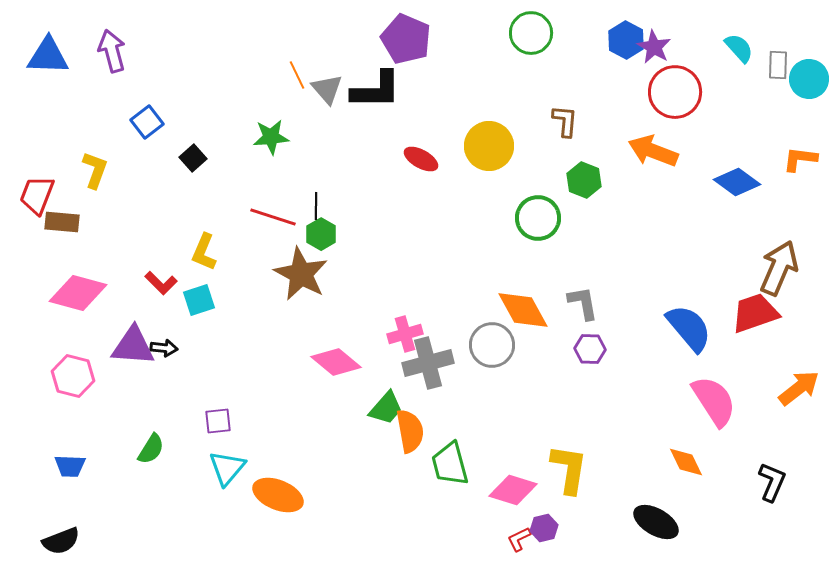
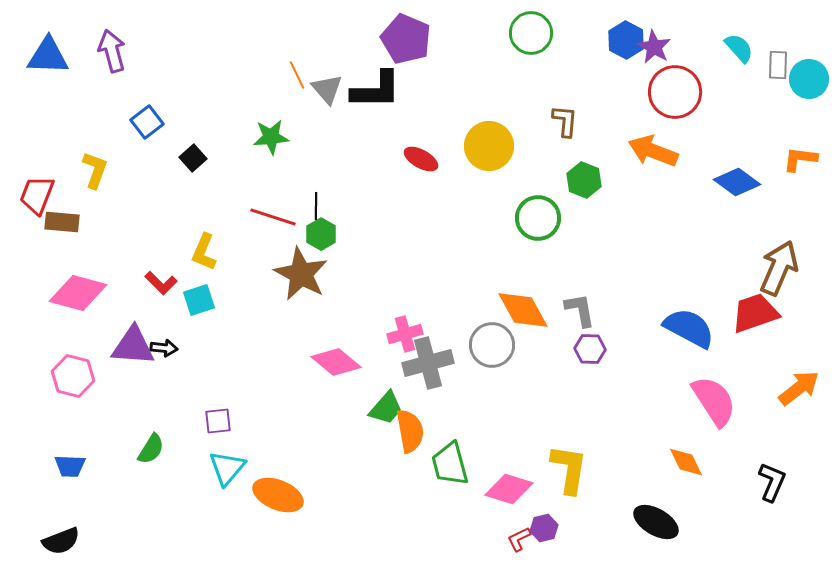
gray L-shape at (583, 303): moved 3 px left, 7 px down
blue semicircle at (689, 328): rotated 22 degrees counterclockwise
pink diamond at (513, 490): moved 4 px left, 1 px up
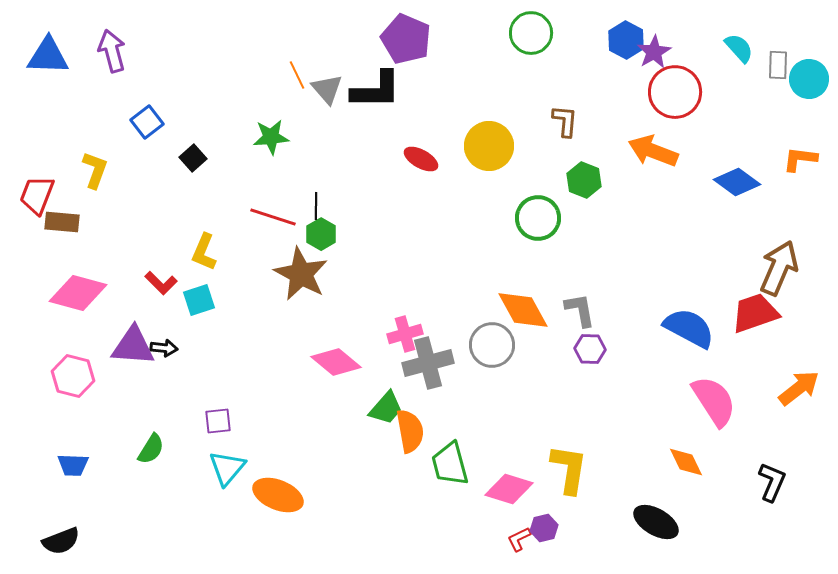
purple star at (654, 47): moved 5 px down; rotated 12 degrees clockwise
blue trapezoid at (70, 466): moved 3 px right, 1 px up
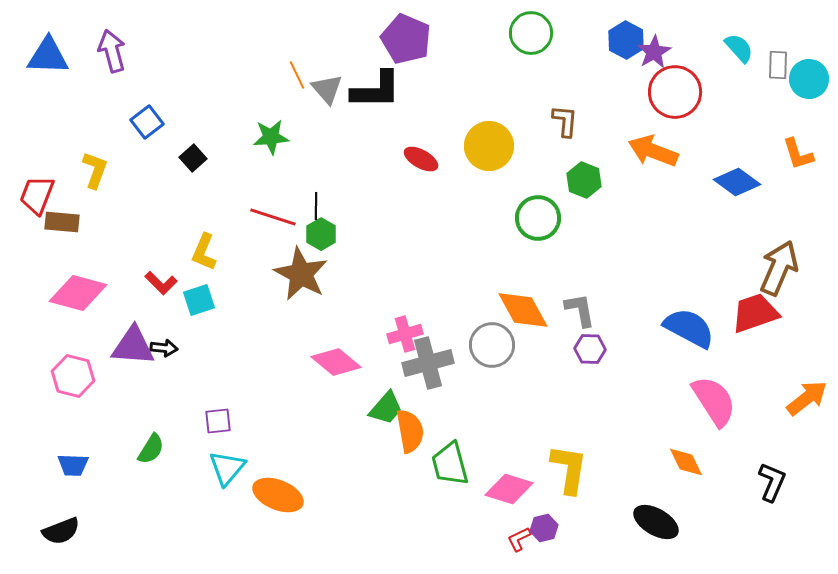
orange L-shape at (800, 159): moved 2 px left, 5 px up; rotated 114 degrees counterclockwise
orange arrow at (799, 388): moved 8 px right, 10 px down
black semicircle at (61, 541): moved 10 px up
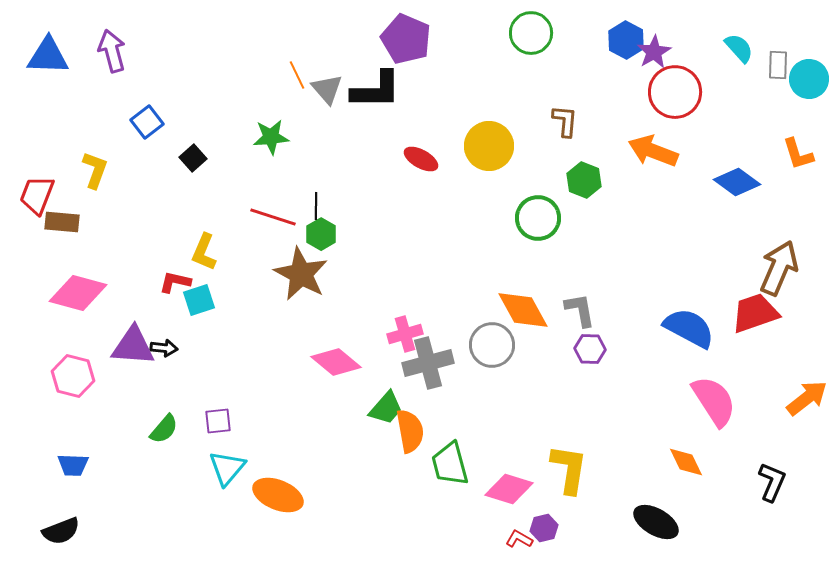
red L-shape at (161, 283): moved 14 px right, 1 px up; rotated 148 degrees clockwise
green semicircle at (151, 449): moved 13 px right, 20 px up; rotated 8 degrees clockwise
red L-shape at (519, 539): rotated 56 degrees clockwise
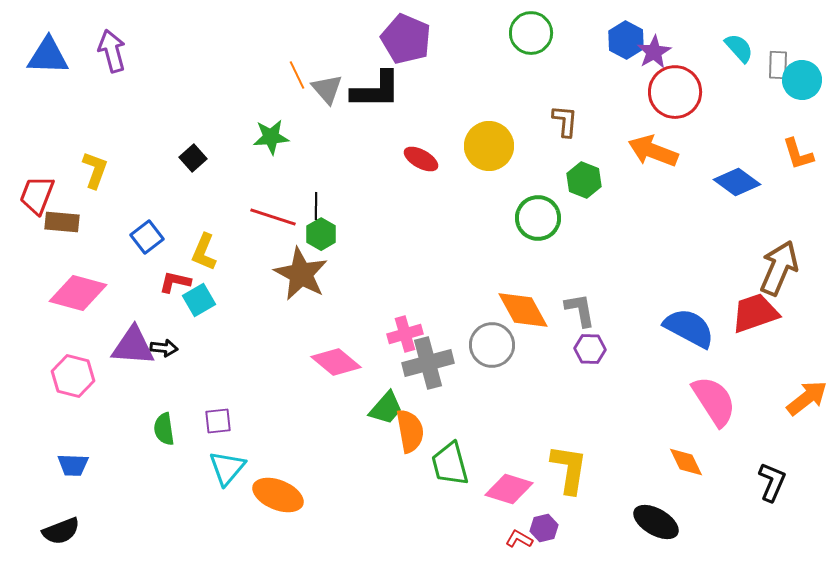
cyan circle at (809, 79): moved 7 px left, 1 px down
blue square at (147, 122): moved 115 px down
cyan square at (199, 300): rotated 12 degrees counterclockwise
green semicircle at (164, 429): rotated 132 degrees clockwise
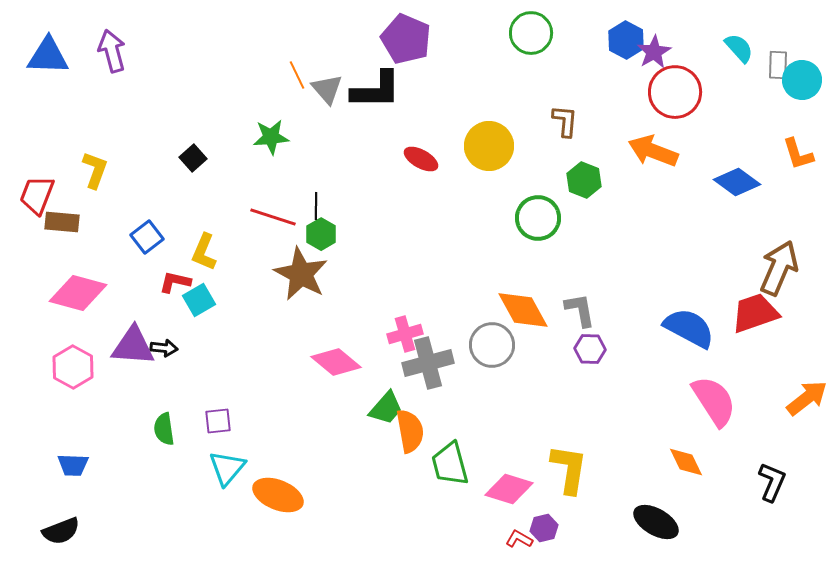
pink hexagon at (73, 376): moved 9 px up; rotated 15 degrees clockwise
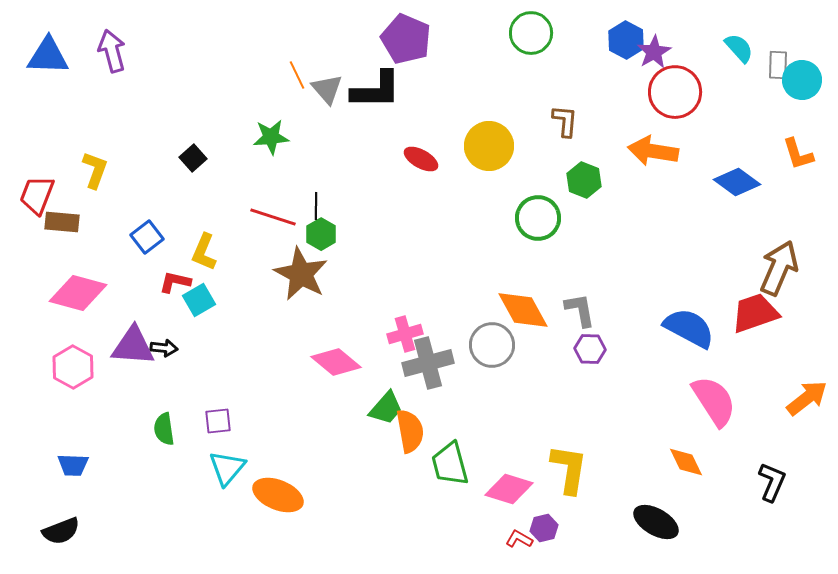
orange arrow at (653, 151): rotated 12 degrees counterclockwise
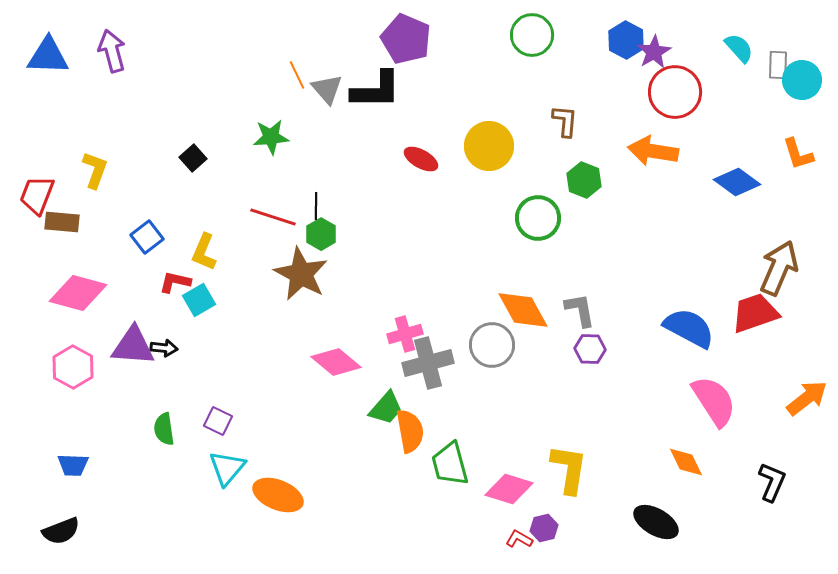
green circle at (531, 33): moved 1 px right, 2 px down
purple square at (218, 421): rotated 32 degrees clockwise
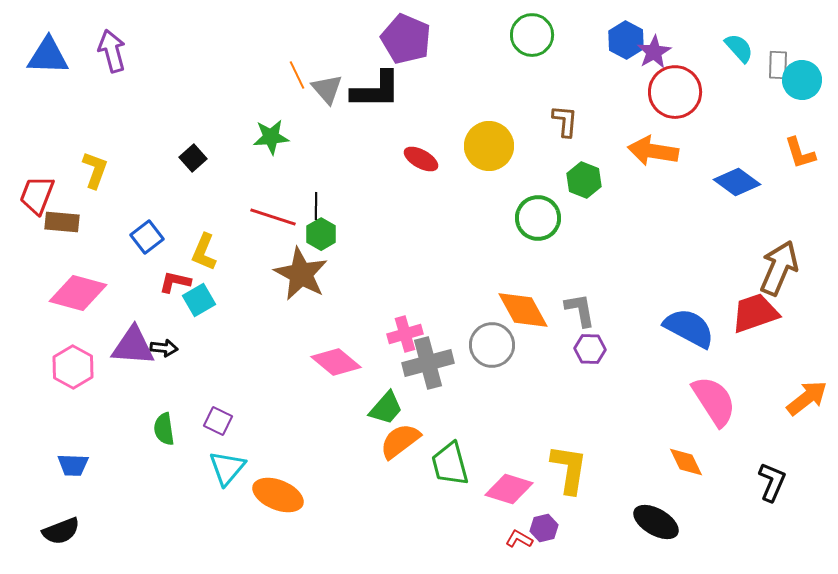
orange L-shape at (798, 154): moved 2 px right, 1 px up
orange semicircle at (410, 431): moved 10 px left, 10 px down; rotated 117 degrees counterclockwise
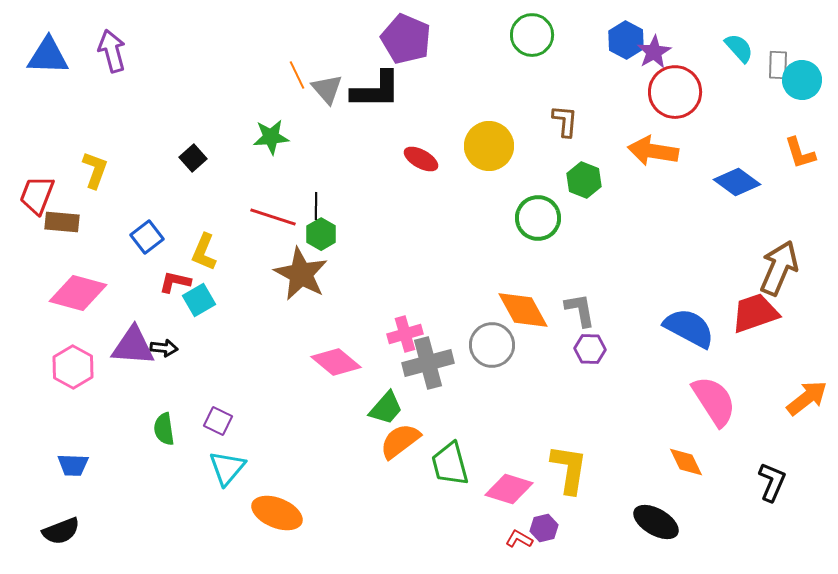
orange ellipse at (278, 495): moved 1 px left, 18 px down
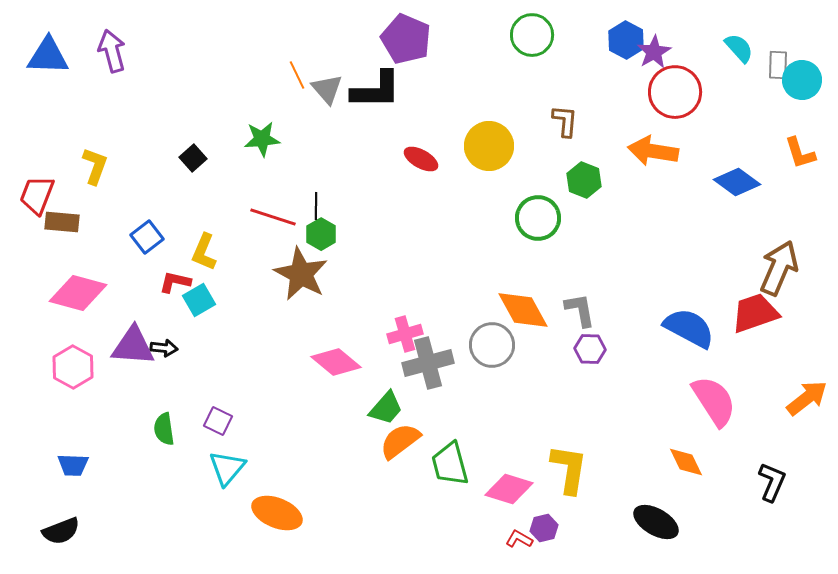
green star at (271, 137): moved 9 px left, 2 px down
yellow L-shape at (95, 170): moved 4 px up
